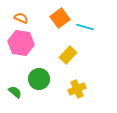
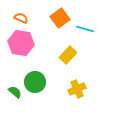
cyan line: moved 2 px down
green circle: moved 4 px left, 3 px down
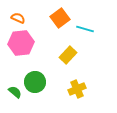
orange semicircle: moved 3 px left
pink hexagon: rotated 15 degrees counterclockwise
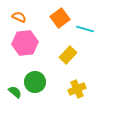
orange semicircle: moved 1 px right, 1 px up
pink hexagon: moved 4 px right
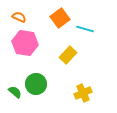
pink hexagon: rotated 15 degrees clockwise
green circle: moved 1 px right, 2 px down
yellow cross: moved 6 px right, 4 px down
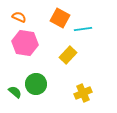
orange square: rotated 24 degrees counterclockwise
cyan line: moved 2 px left; rotated 24 degrees counterclockwise
